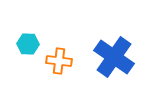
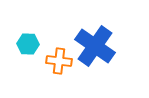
blue cross: moved 19 px left, 11 px up
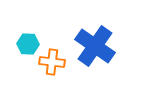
orange cross: moved 7 px left, 1 px down
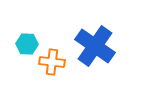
cyan hexagon: moved 1 px left
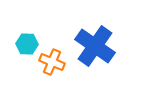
orange cross: rotated 15 degrees clockwise
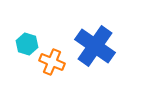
cyan hexagon: rotated 15 degrees clockwise
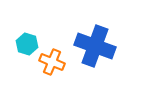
blue cross: rotated 15 degrees counterclockwise
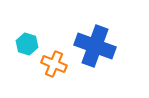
orange cross: moved 2 px right, 2 px down
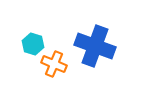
cyan hexagon: moved 6 px right
